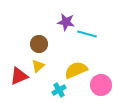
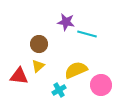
red triangle: rotated 30 degrees clockwise
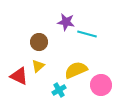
brown circle: moved 2 px up
red triangle: rotated 18 degrees clockwise
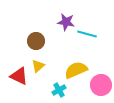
brown circle: moved 3 px left, 1 px up
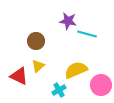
purple star: moved 2 px right, 1 px up
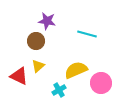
purple star: moved 21 px left
pink circle: moved 2 px up
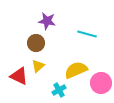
brown circle: moved 2 px down
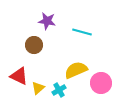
cyan line: moved 5 px left, 2 px up
brown circle: moved 2 px left, 2 px down
yellow triangle: moved 22 px down
